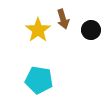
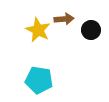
brown arrow: moved 1 px right; rotated 78 degrees counterclockwise
yellow star: rotated 10 degrees counterclockwise
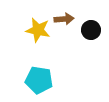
yellow star: rotated 15 degrees counterclockwise
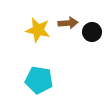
brown arrow: moved 4 px right, 4 px down
black circle: moved 1 px right, 2 px down
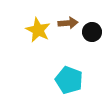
yellow star: rotated 15 degrees clockwise
cyan pentagon: moved 30 px right; rotated 12 degrees clockwise
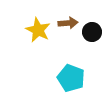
cyan pentagon: moved 2 px right, 2 px up
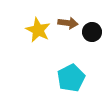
brown arrow: rotated 12 degrees clockwise
cyan pentagon: rotated 24 degrees clockwise
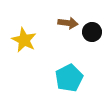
yellow star: moved 14 px left, 10 px down
cyan pentagon: moved 2 px left
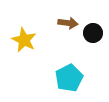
black circle: moved 1 px right, 1 px down
